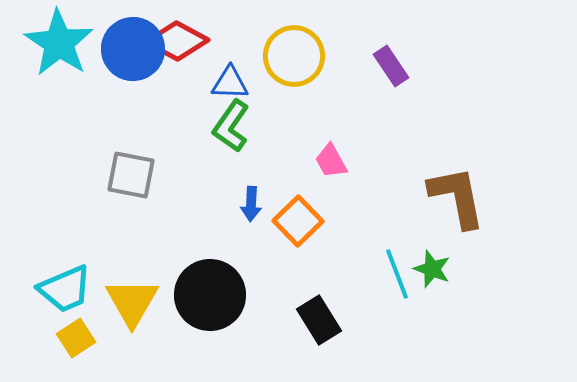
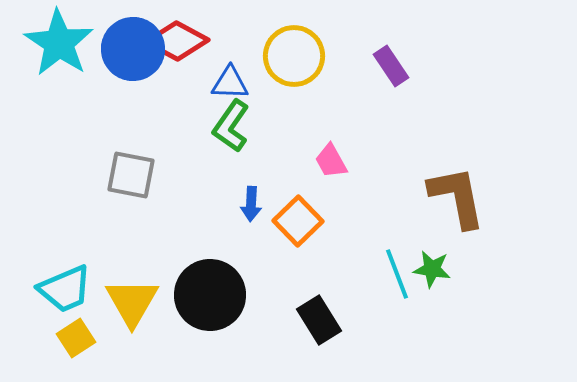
green star: rotated 12 degrees counterclockwise
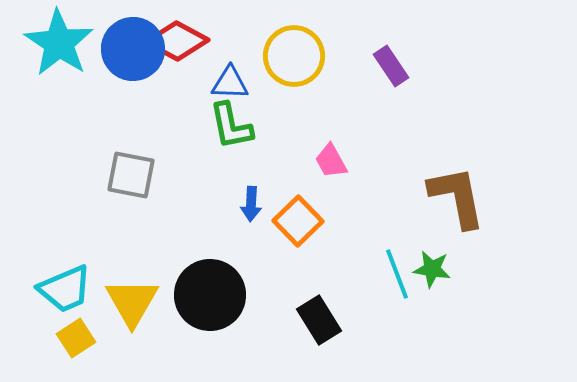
green L-shape: rotated 46 degrees counterclockwise
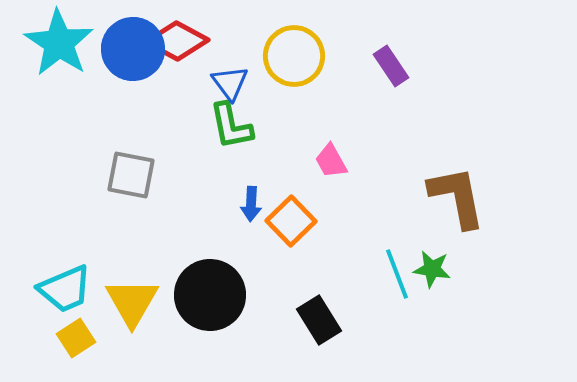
blue triangle: rotated 51 degrees clockwise
orange square: moved 7 px left
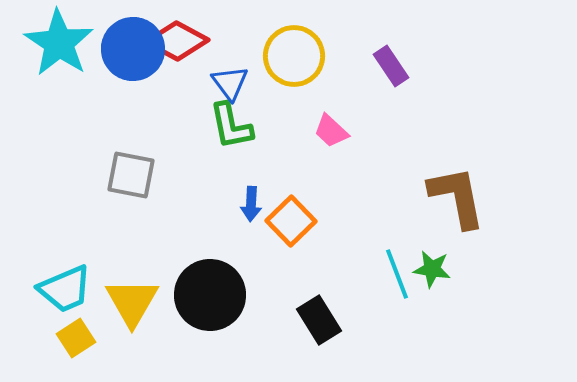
pink trapezoid: moved 30 px up; rotated 18 degrees counterclockwise
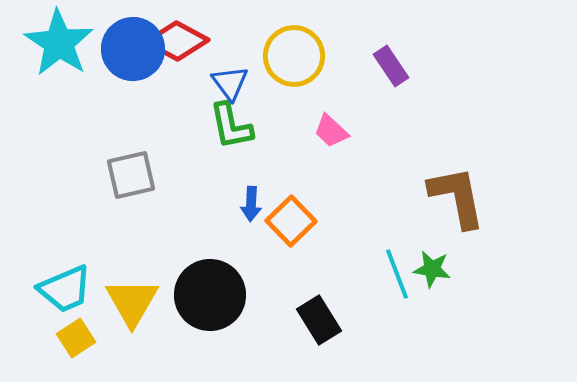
gray square: rotated 24 degrees counterclockwise
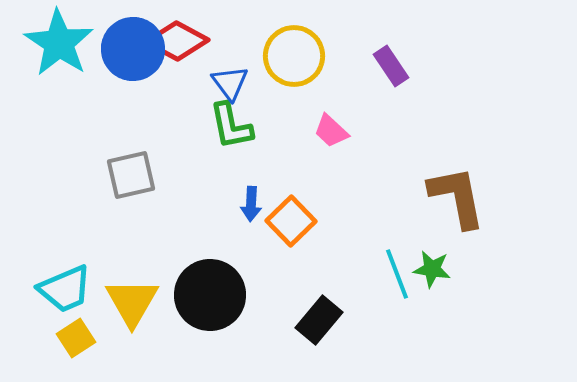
black rectangle: rotated 72 degrees clockwise
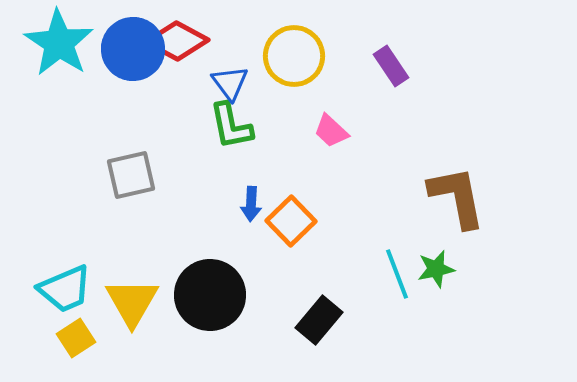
green star: moved 4 px right; rotated 21 degrees counterclockwise
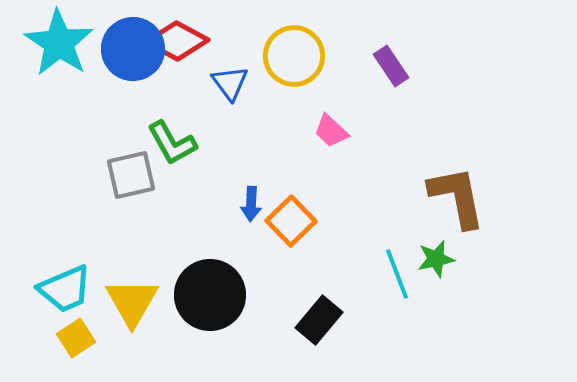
green L-shape: moved 59 px left, 17 px down; rotated 18 degrees counterclockwise
green star: moved 10 px up
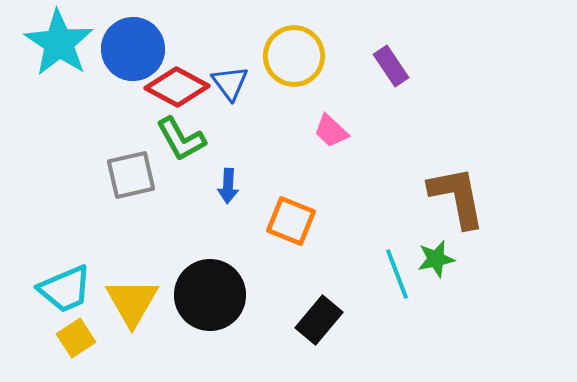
red diamond: moved 46 px down
green L-shape: moved 9 px right, 4 px up
blue arrow: moved 23 px left, 18 px up
orange square: rotated 24 degrees counterclockwise
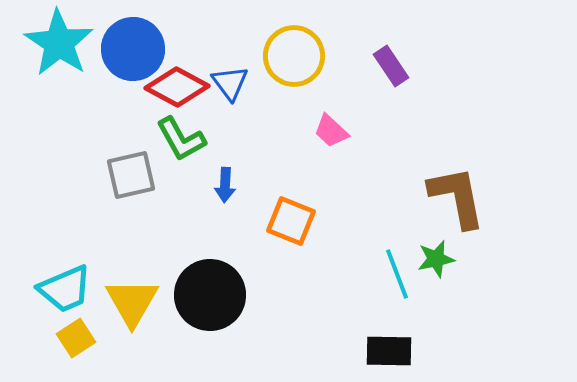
blue arrow: moved 3 px left, 1 px up
black rectangle: moved 70 px right, 31 px down; rotated 51 degrees clockwise
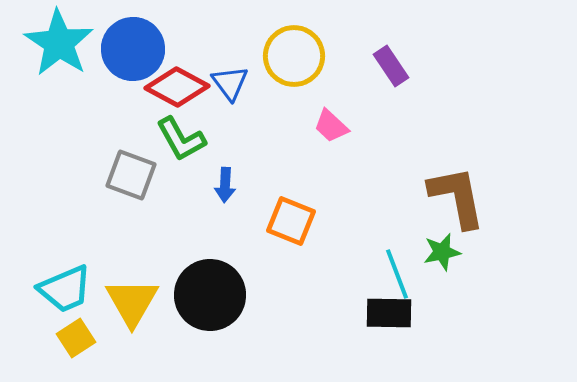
pink trapezoid: moved 5 px up
gray square: rotated 33 degrees clockwise
green star: moved 6 px right, 7 px up
black rectangle: moved 38 px up
